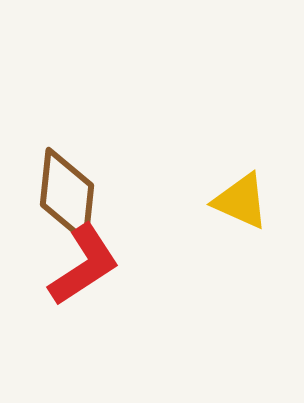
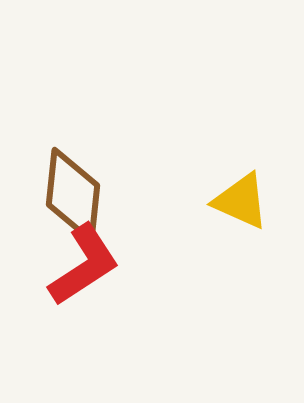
brown diamond: moved 6 px right
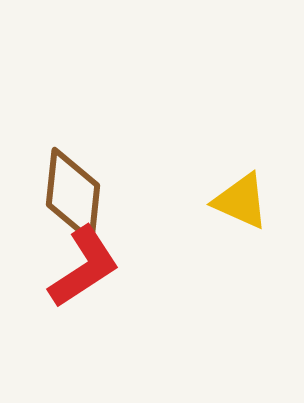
red L-shape: moved 2 px down
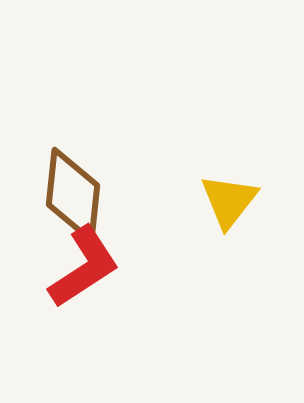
yellow triangle: moved 12 px left; rotated 44 degrees clockwise
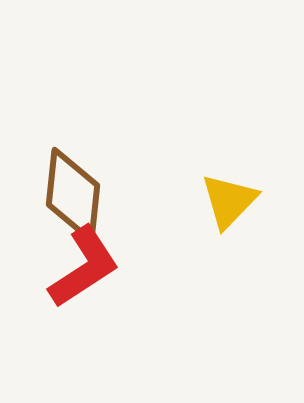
yellow triangle: rotated 6 degrees clockwise
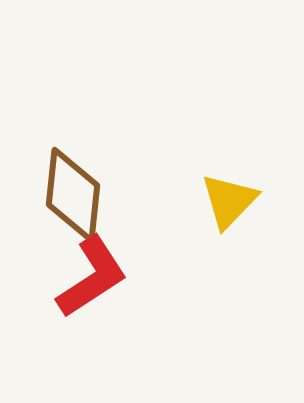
red L-shape: moved 8 px right, 10 px down
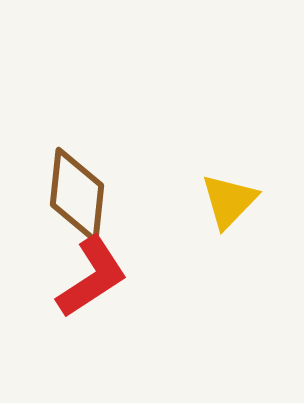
brown diamond: moved 4 px right
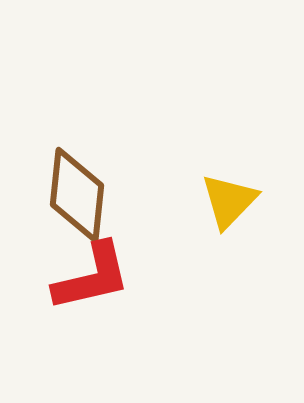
red L-shape: rotated 20 degrees clockwise
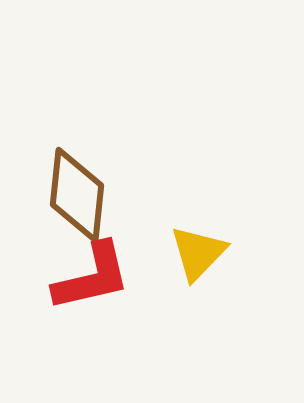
yellow triangle: moved 31 px left, 52 px down
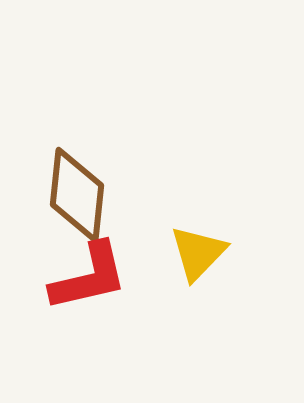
red L-shape: moved 3 px left
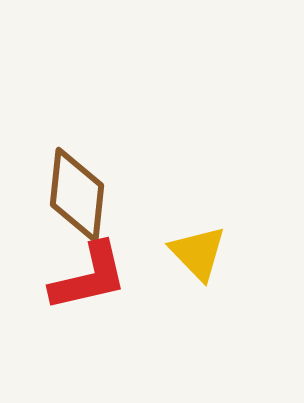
yellow triangle: rotated 28 degrees counterclockwise
